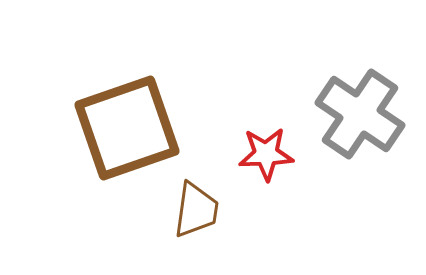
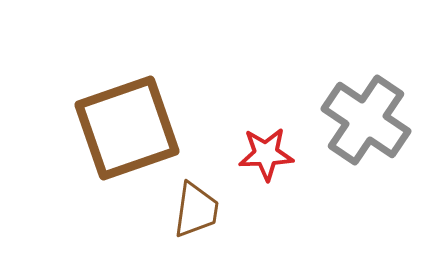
gray cross: moved 6 px right, 6 px down
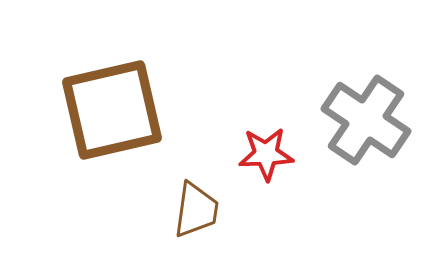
brown square: moved 15 px left, 18 px up; rotated 6 degrees clockwise
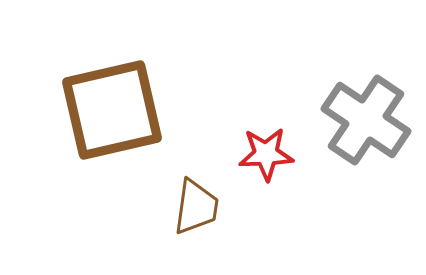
brown trapezoid: moved 3 px up
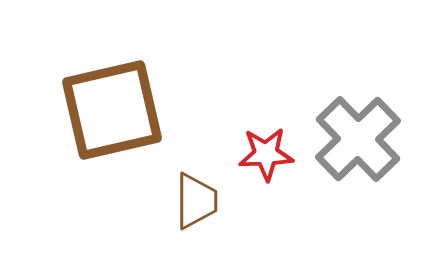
gray cross: moved 8 px left, 19 px down; rotated 12 degrees clockwise
brown trapezoid: moved 6 px up; rotated 8 degrees counterclockwise
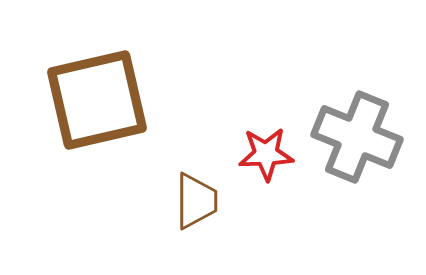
brown square: moved 15 px left, 10 px up
gray cross: moved 1 px left, 2 px up; rotated 24 degrees counterclockwise
